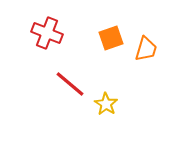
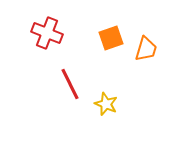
red line: rotated 24 degrees clockwise
yellow star: rotated 10 degrees counterclockwise
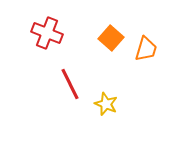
orange square: rotated 30 degrees counterclockwise
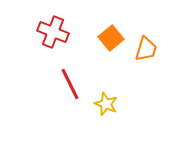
red cross: moved 6 px right, 1 px up
orange square: rotated 10 degrees clockwise
